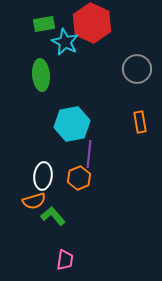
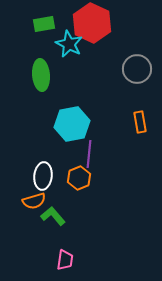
cyan star: moved 4 px right, 2 px down
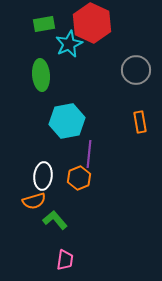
cyan star: rotated 20 degrees clockwise
gray circle: moved 1 px left, 1 px down
cyan hexagon: moved 5 px left, 3 px up
green L-shape: moved 2 px right, 4 px down
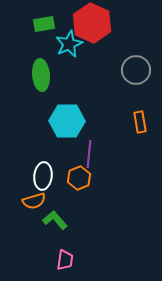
cyan hexagon: rotated 12 degrees clockwise
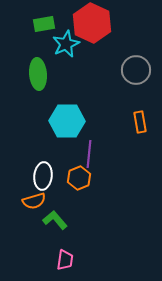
cyan star: moved 3 px left
green ellipse: moved 3 px left, 1 px up
